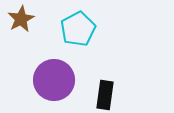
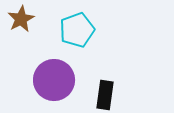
cyan pentagon: moved 1 px left, 1 px down; rotated 8 degrees clockwise
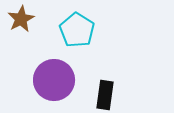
cyan pentagon: rotated 20 degrees counterclockwise
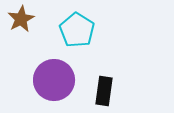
black rectangle: moved 1 px left, 4 px up
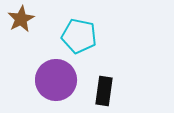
cyan pentagon: moved 2 px right, 6 px down; rotated 20 degrees counterclockwise
purple circle: moved 2 px right
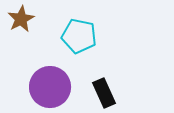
purple circle: moved 6 px left, 7 px down
black rectangle: moved 2 px down; rotated 32 degrees counterclockwise
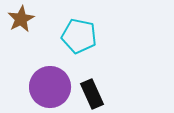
black rectangle: moved 12 px left, 1 px down
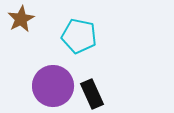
purple circle: moved 3 px right, 1 px up
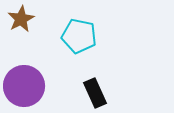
purple circle: moved 29 px left
black rectangle: moved 3 px right, 1 px up
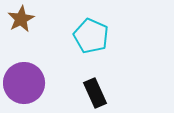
cyan pentagon: moved 12 px right; rotated 12 degrees clockwise
purple circle: moved 3 px up
